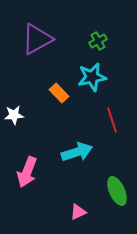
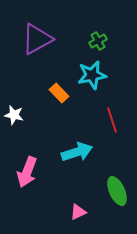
cyan star: moved 2 px up
white star: rotated 18 degrees clockwise
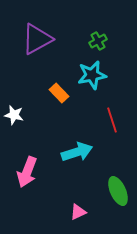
green ellipse: moved 1 px right
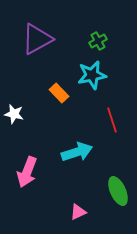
white star: moved 1 px up
